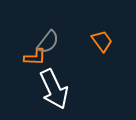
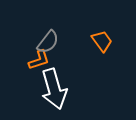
orange L-shape: moved 4 px right, 3 px down; rotated 20 degrees counterclockwise
white arrow: rotated 9 degrees clockwise
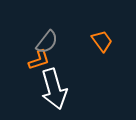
gray semicircle: moved 1 px left
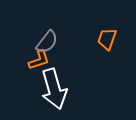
orange trapezoid: moved 5 px right, 2 px up; rotated 125 degrees counterclockwise
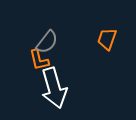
orange L-shape: rotated 95 degrees clockwise
white arrow: moved 1 px up
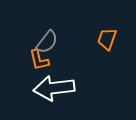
white arrow: rotated 99 degrees clockwise
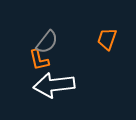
white arrow: moved 3 px up
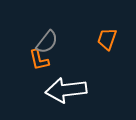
white arrow: moved 12 px right, 5 px down
